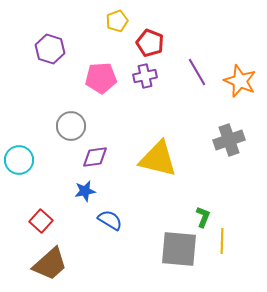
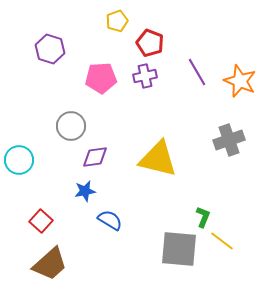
yellow line: rotated 55 degrees counterclockwise
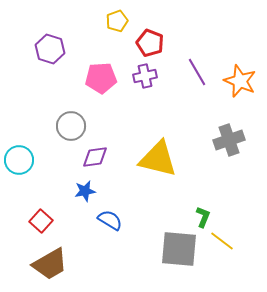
brown trapezoid: rotated 12 degrees clockwise
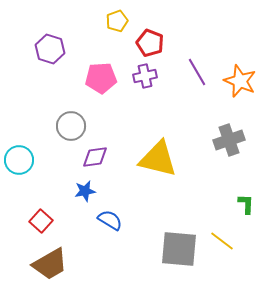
green L-shape: moved 43 px right, 13 px up; rotated 20 degrees counterclockwise
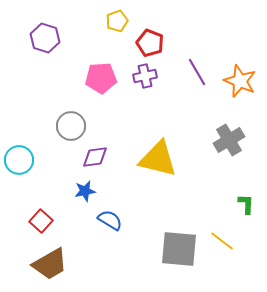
purple hexagon: moved 5 px left, 11 px up
gray cross: rotated 12 degrees counterclockwise
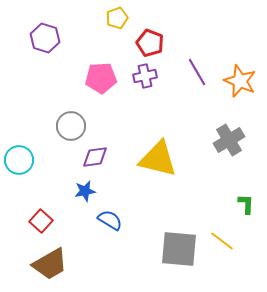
yellow pentagon: moved 3 px up
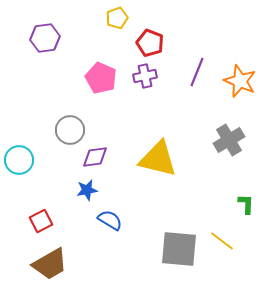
purple hexagon: rotated 24 degrees counterclockwise
purple line: rotated 52 degrees clockwise
pink pentagon: rotated 28 degrees clockwise
gray circle: moved 1 px left, 4 px down
blue star: moved 2 px right, 1 px up
red square: rotated 20 degrees clockwise
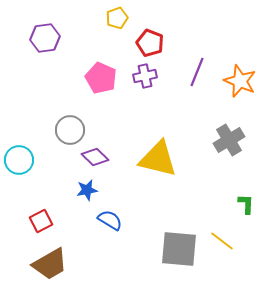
purple diamond: rotated 52 degrees clockwise
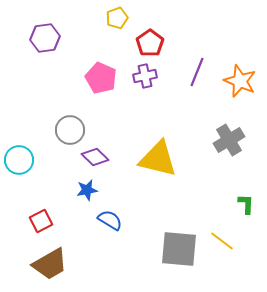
red pentagon: rotated 16 degrees clockwise
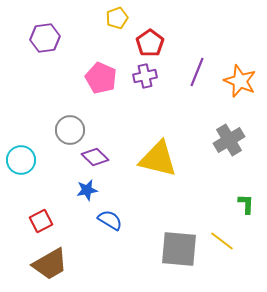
cyan circle: moved 2 px right
